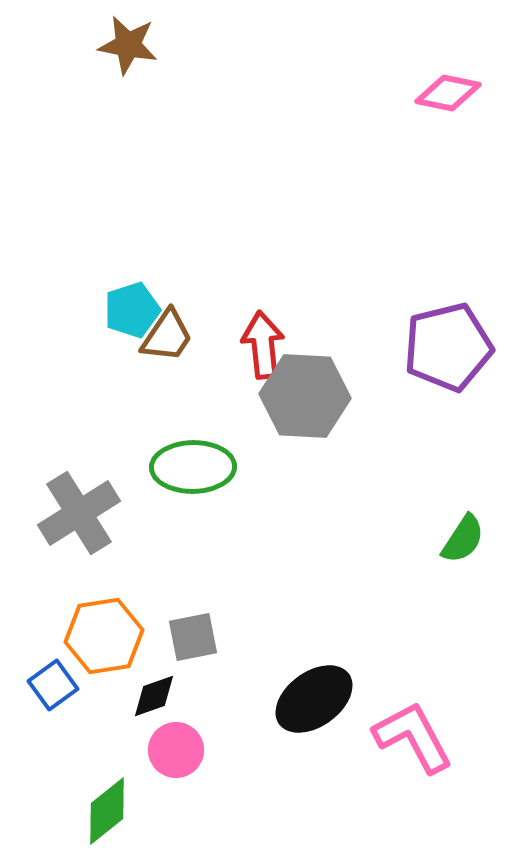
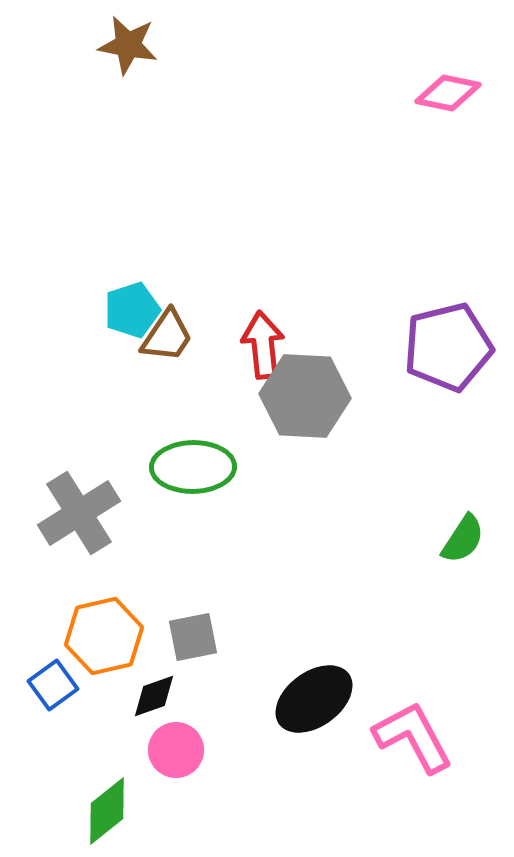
orange hexagon: rotated 4 degrees counterclockwise
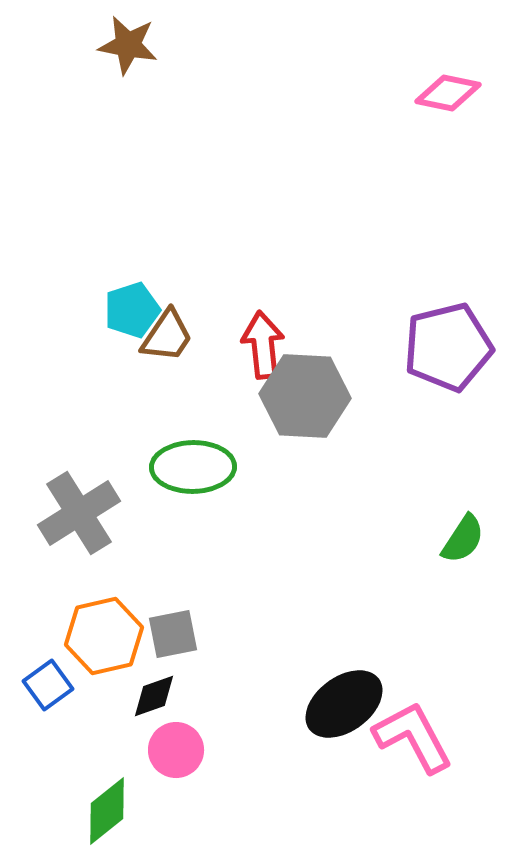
gray square: moved 20 px left, 3 px up
blue square: moved 5 px left
black ellipse: moved 30 px right, 5 px down
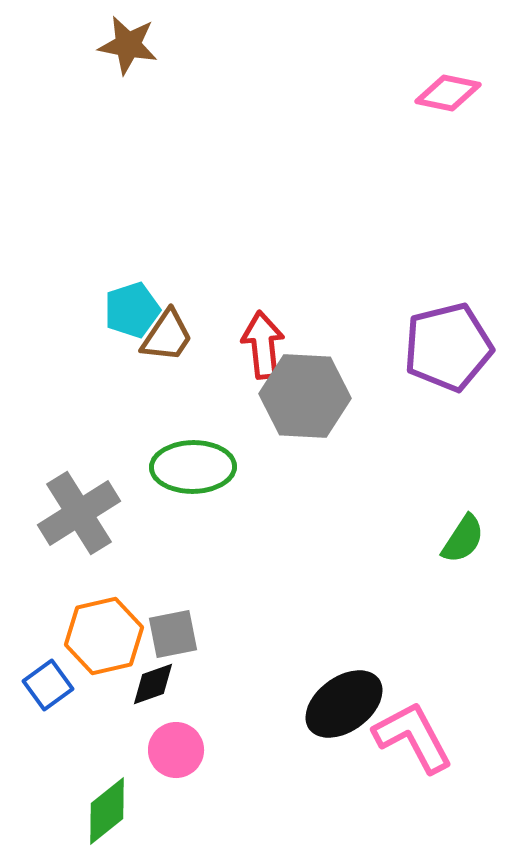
black diamond: moved 1 px left, 12 px up
